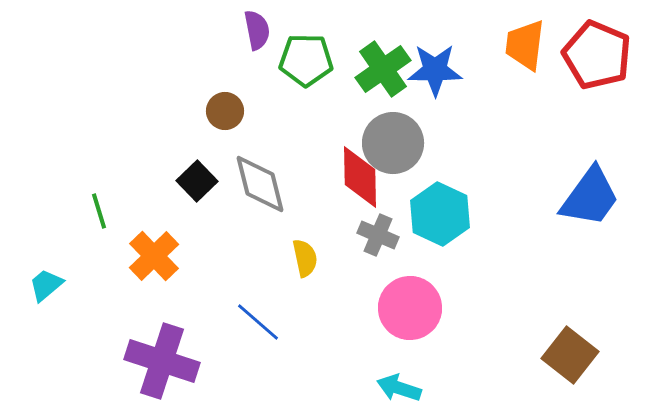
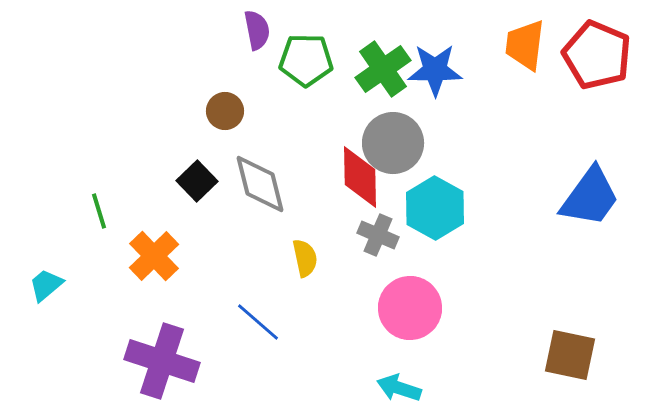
cyan hexagon: moved 5 px left, 6 px up; rotated 4 degrees clockwise
brown square: rotated 26 degrees counterclockwise
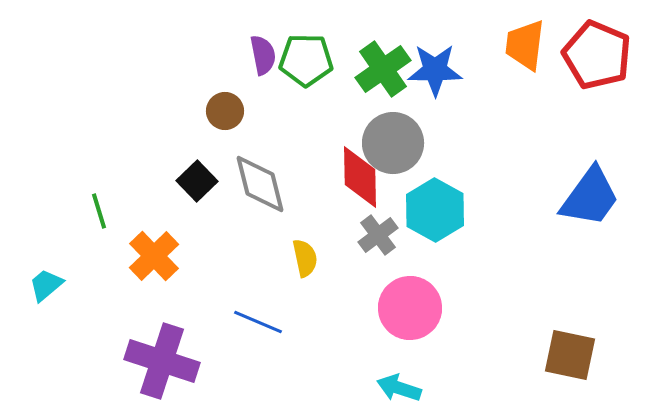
purple semicircle: moved 6 px right, 25 px down
cyan hexagon: moved 2 px down
gray cross: rotated 30 degrees clockwise
blue line: rotated 18 degrees counterclockwise
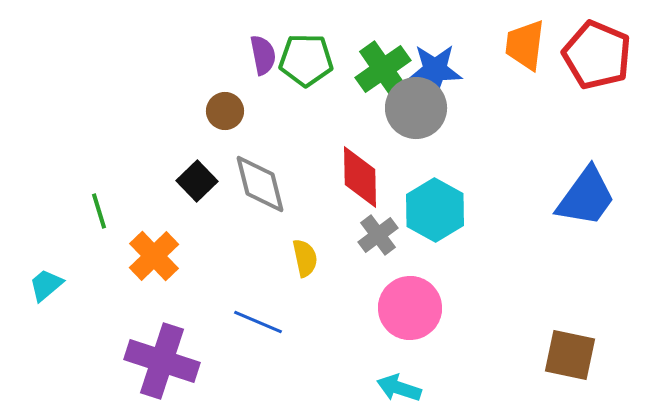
gray circle: moved 23 px right, 35 px up
blue trapezoid: moved 4 px left
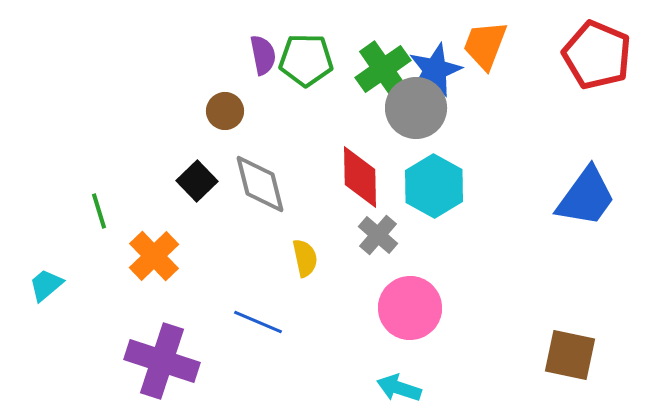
orange trapezoid: moved 40 px left; rotated 14 degrees clockwise
blue star: rotated 22 degrees counterclockwise
cyan hexagon: moved 1 px left, 24 px up
gray cross: rotated 12 degrees counterclockwise
